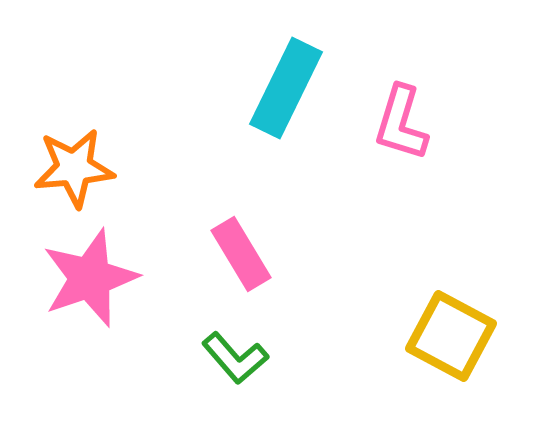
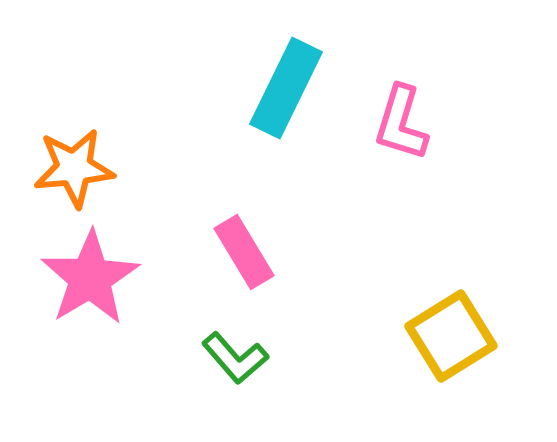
pink rectangle: moved 3 px right, 2 px up
pink star: rotated 12 degrees counterclockwise
yellow square: rotated 30 degrees clockwise
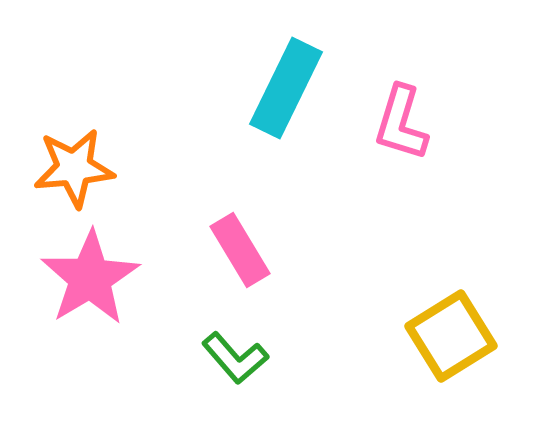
pink rectangle: moved 4 px left, 2 px up
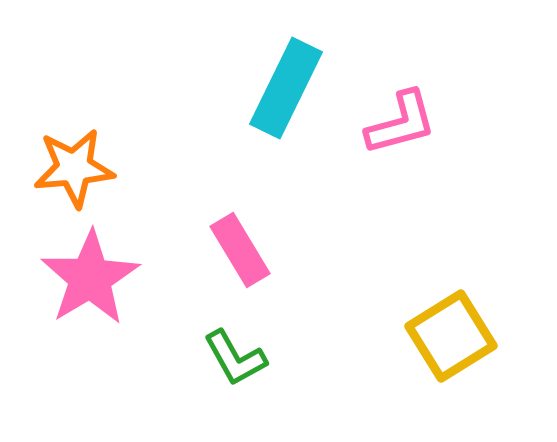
pink L-shape: rotated 122 degrees counterclockwise
green L-shape: rotated 12 degrees clockwise
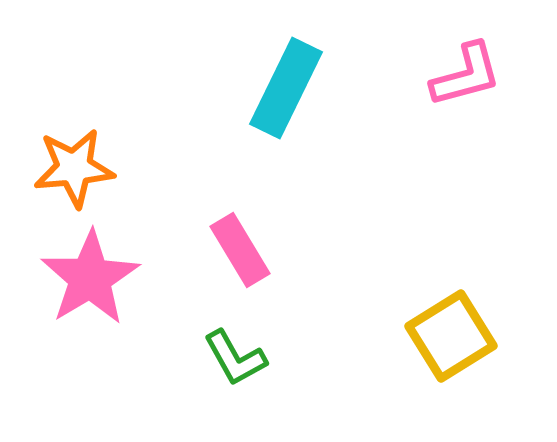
pink L-shape: moved 65 px right, 48 px up
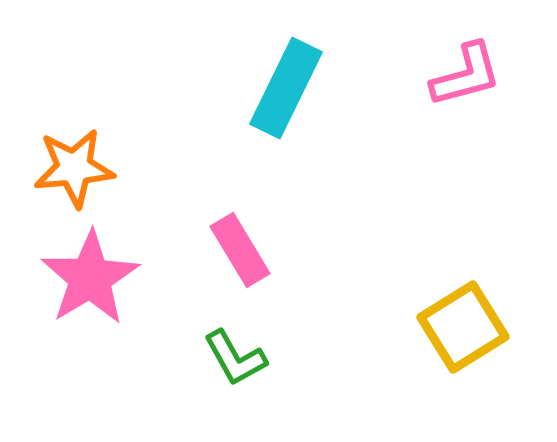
yellow square: moved 12 px right, 9 px up
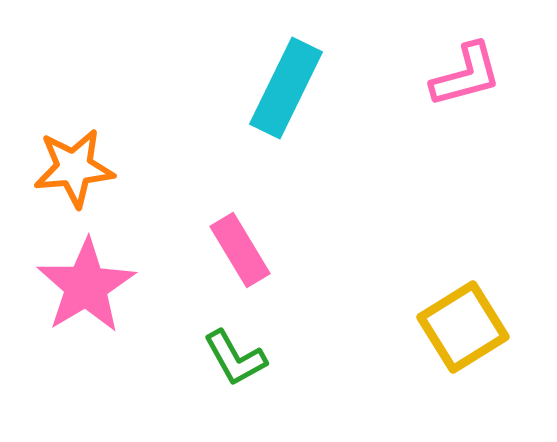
pink star: moved 4 px left, 8 px down
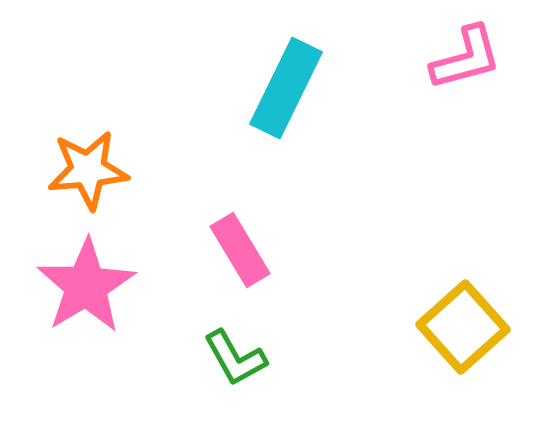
pink L-shape: moved 17 px up
orange star: moved 14 px right, 2 px down
yellow square: rotated 10 degrees counterclockwise
